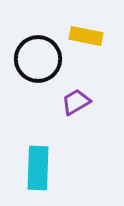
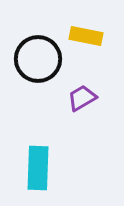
purple trapezoid: moved 6 px right, 4 px up
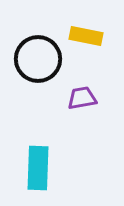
purple trapezoid: rotated 20 degrees clockwise
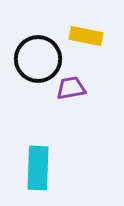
purple trapezoid: moved 11 px left, 10 px up
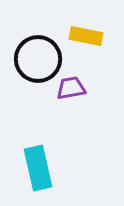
cyan rectangle: rotated 15 degrees counterclockwise
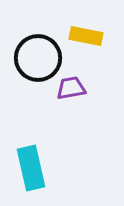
black circle: moved 1 px up
cyan rectangle: moved 7 px left
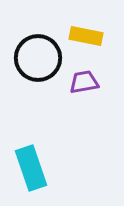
purple trapezoid: moved 13 px right, 6 px up
cyan rectangle: rotated 6 degrees counterclockwise
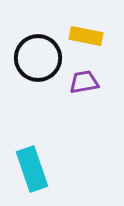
cyan rectangle: moved 1 px right, 1 px down
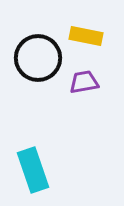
cyan rectangle: moved 1 px right, 1 px down
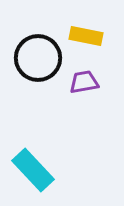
cyan rectangle: rotated 24 degrees counterclockwise
